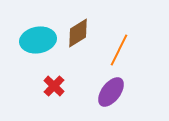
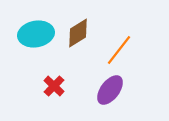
cyan ellipse: moved 2 px left, 6 px up
orange line: rotated 12 degrees clockwise
purple ellipse: moved 1 px left, 2 px up
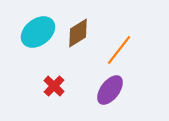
cyan ellipse: moved 2 px right, 2 px up; rotated 28 degrees counterclockwise
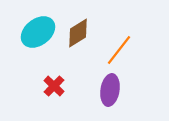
purple ellipse: rotated 28 degrees counterclockwise
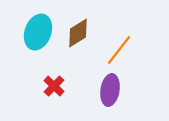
cyan ellipse: rotated 32 degrees counterclockwise
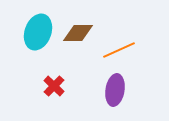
brown diamond: rotated 32 degrees clockwise
orange line: rotated 28 degrees clockwise
purple ellipse: moved 5 px right
